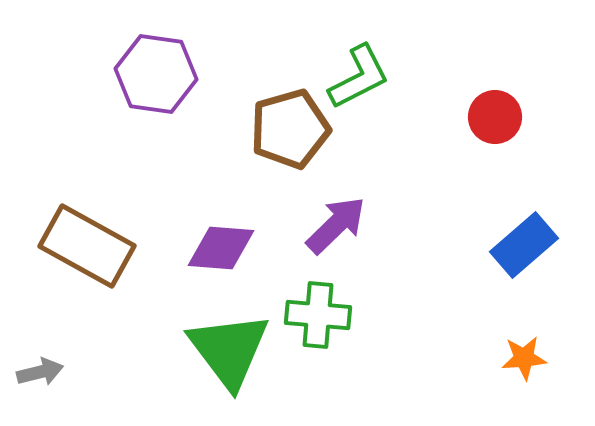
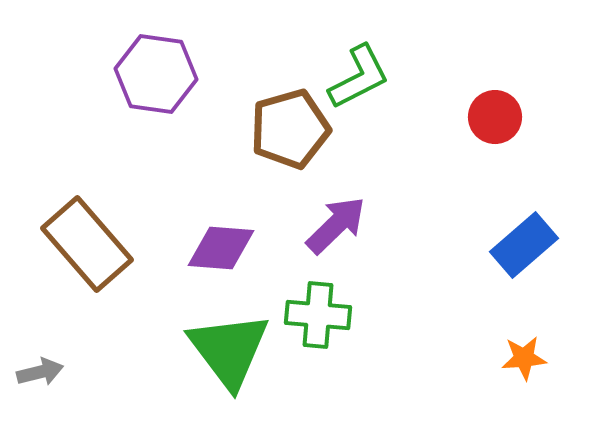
brown rectangle: moved 2 px up; rotated 20 degrees clockwise
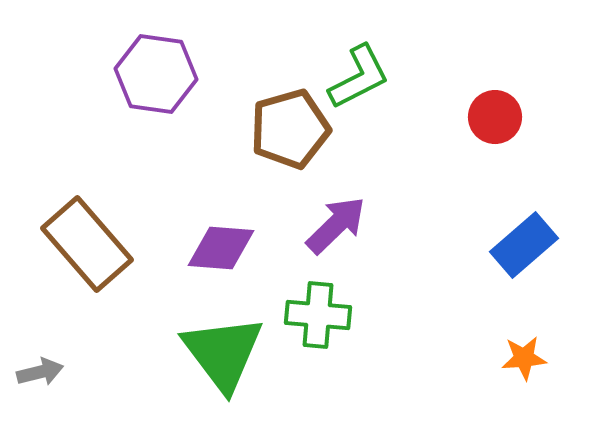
green triangle: moved 6 px left, 3 px down
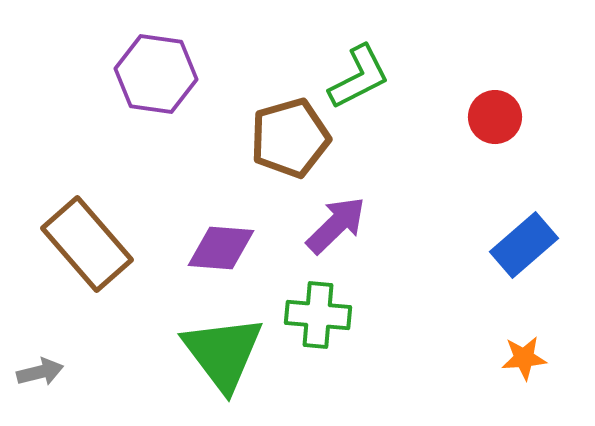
brown pentagon: moved 9 px down
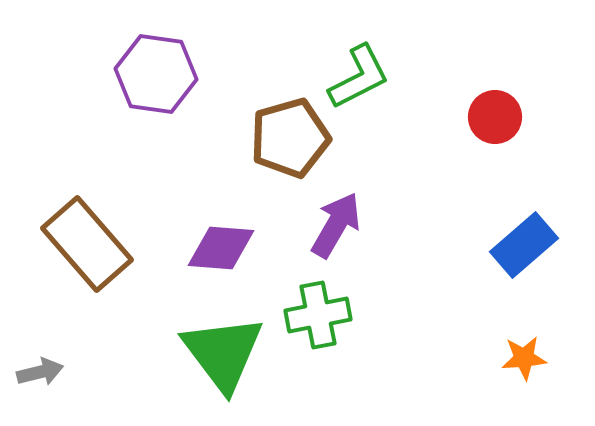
purple arrow: rotated 16 degrees counterclockwise
green cross: rotated 16 degrees counterclockwise
